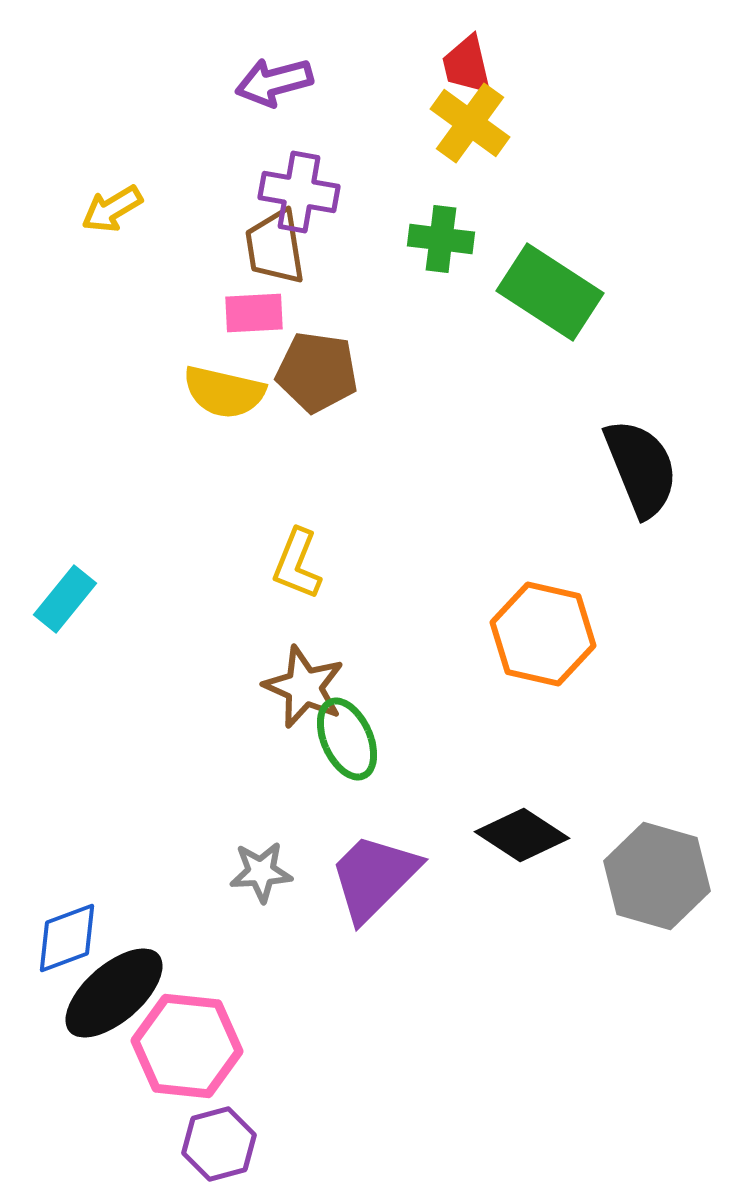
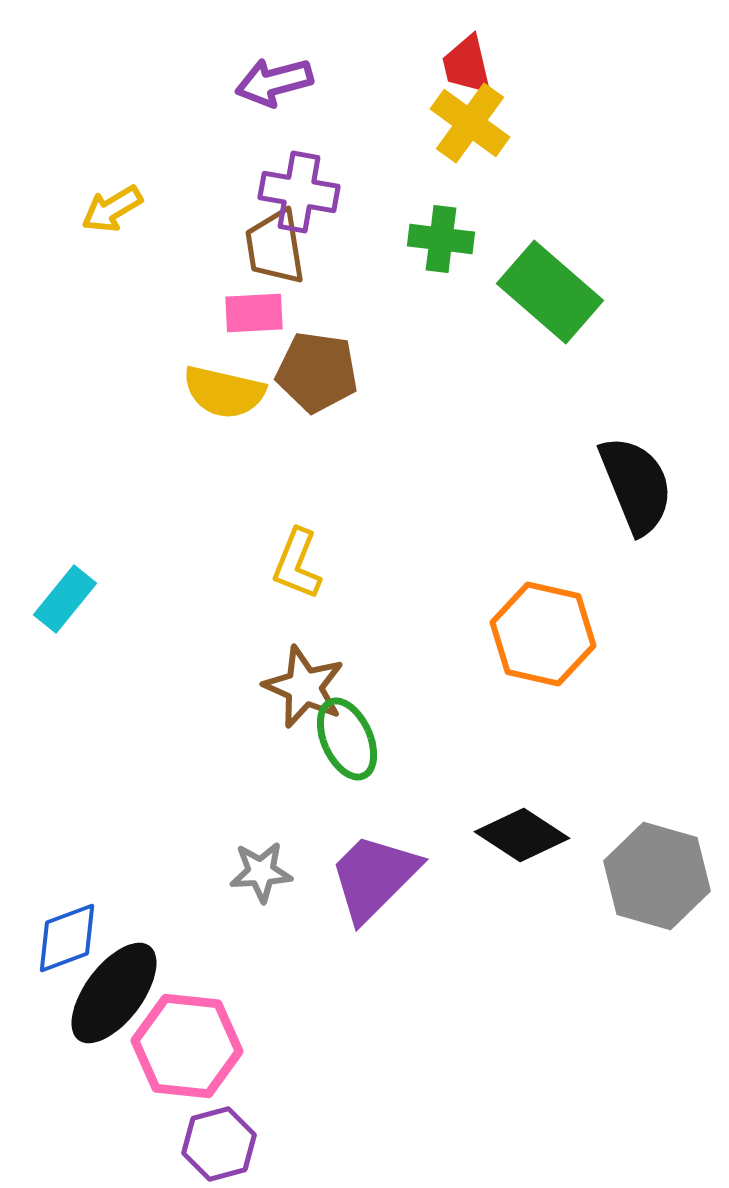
green rectangle: rotated 8 degrees clockwise
black semicircle: moved 5 px left, 17 px down
black ellipse: rotated 12 degrees counterclockwise
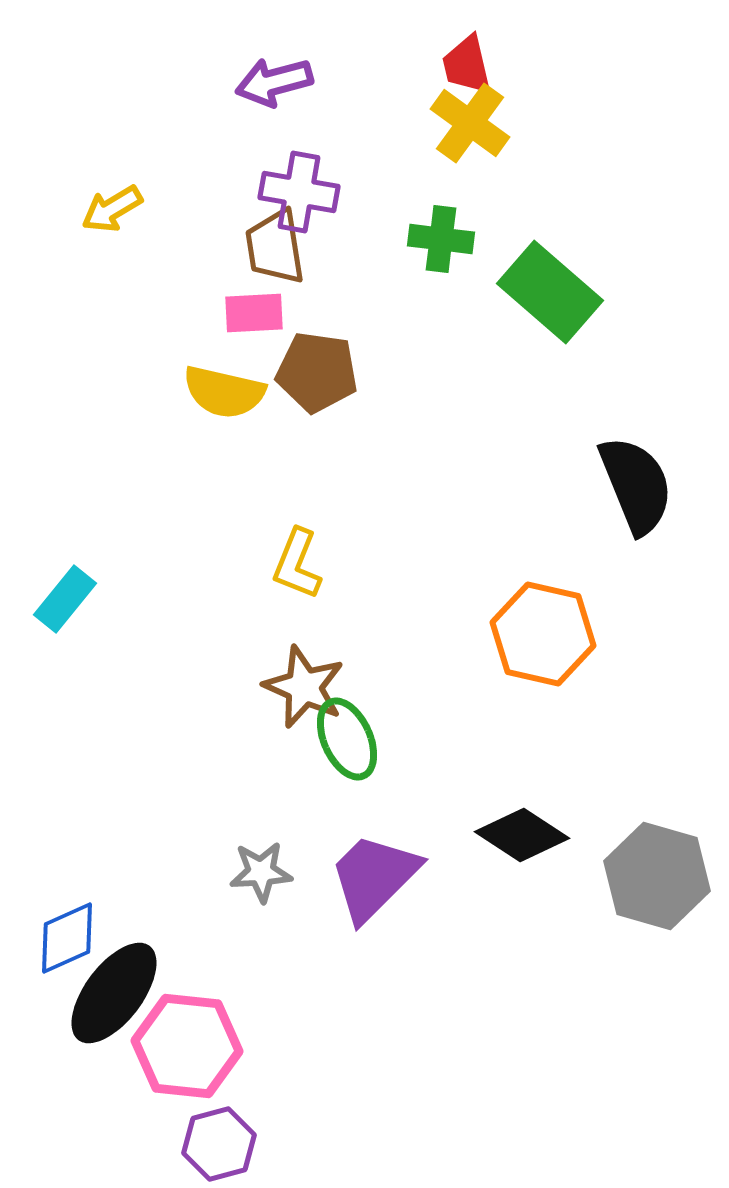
blue diamond: rotated 4 degrees counterclockwise
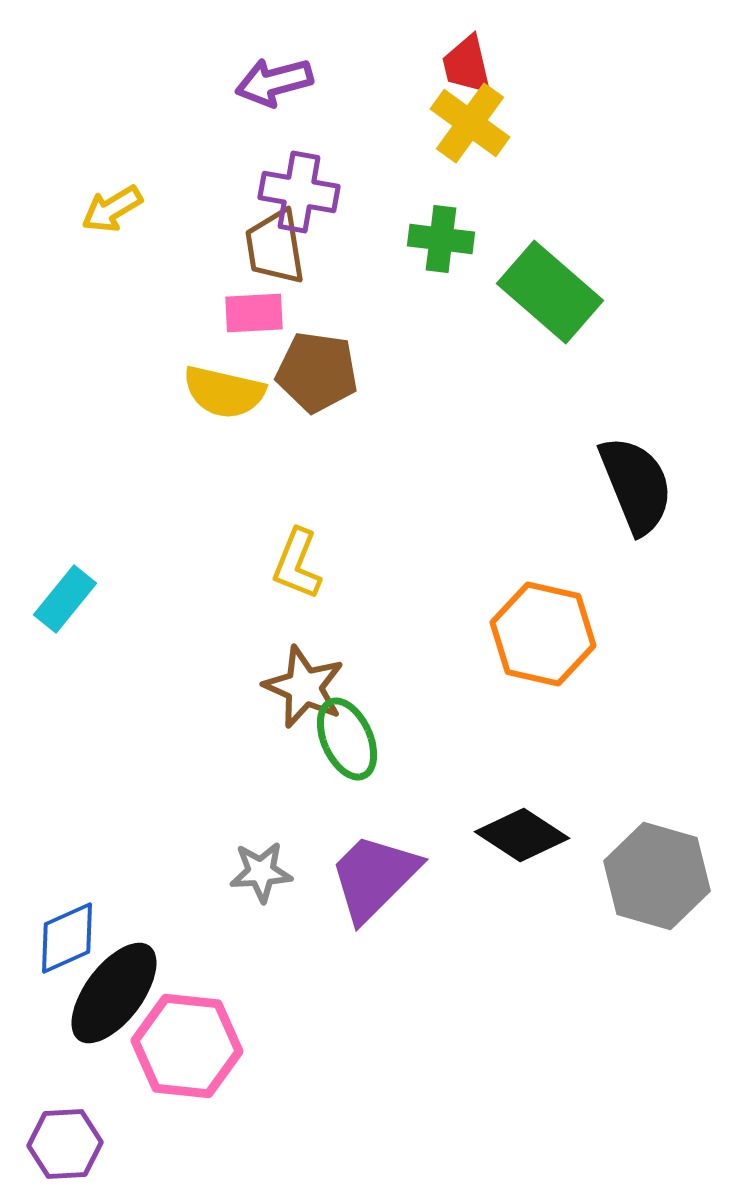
purple hexagon: moved 154 px left; rotated 12 degrees clockwise
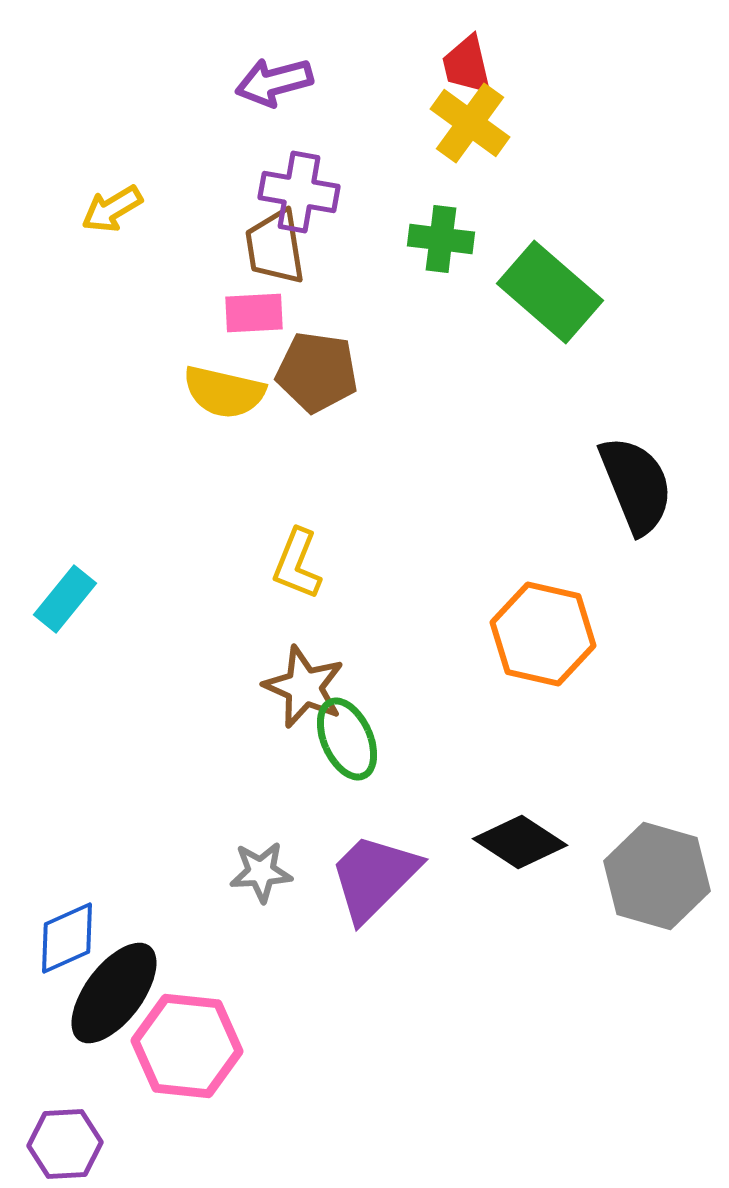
black diamond: moved 2 px left, 7 px down
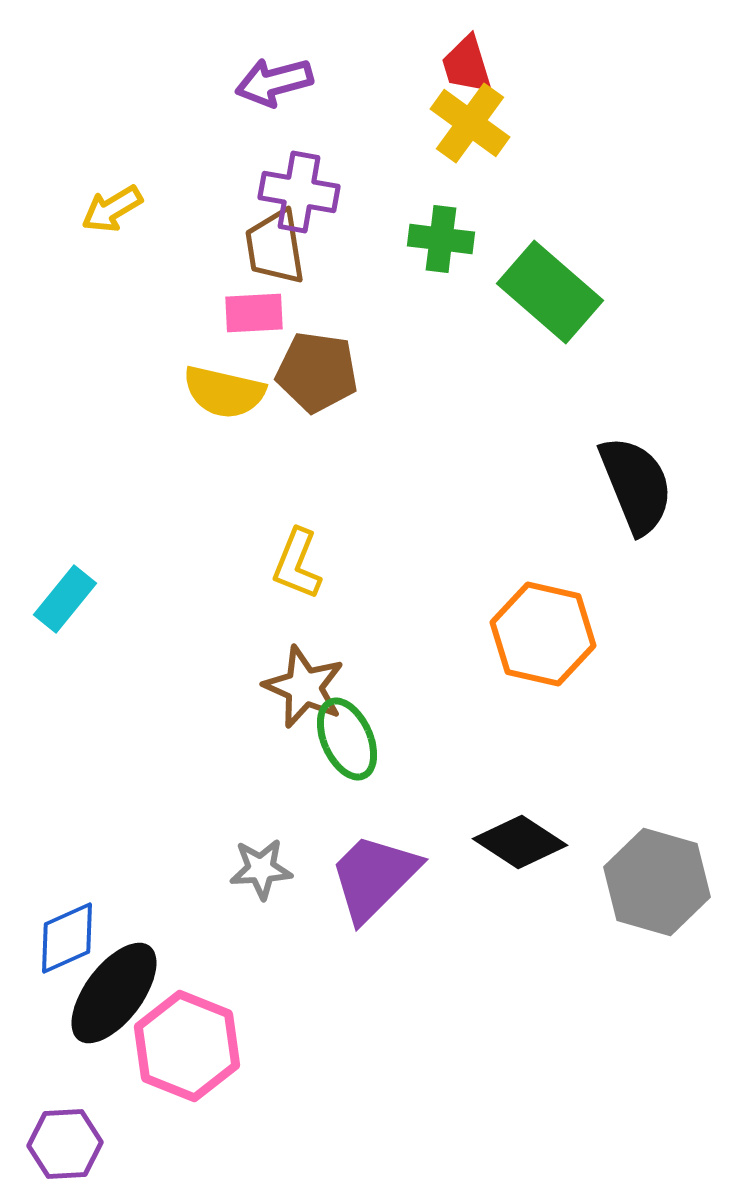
red trapezoid: rotated 4 degrees counterclockwise
gray star: moved 3 px up
gray hexagon: moved 6 px down
pink hexagon: rotated 16 degrees clockwise
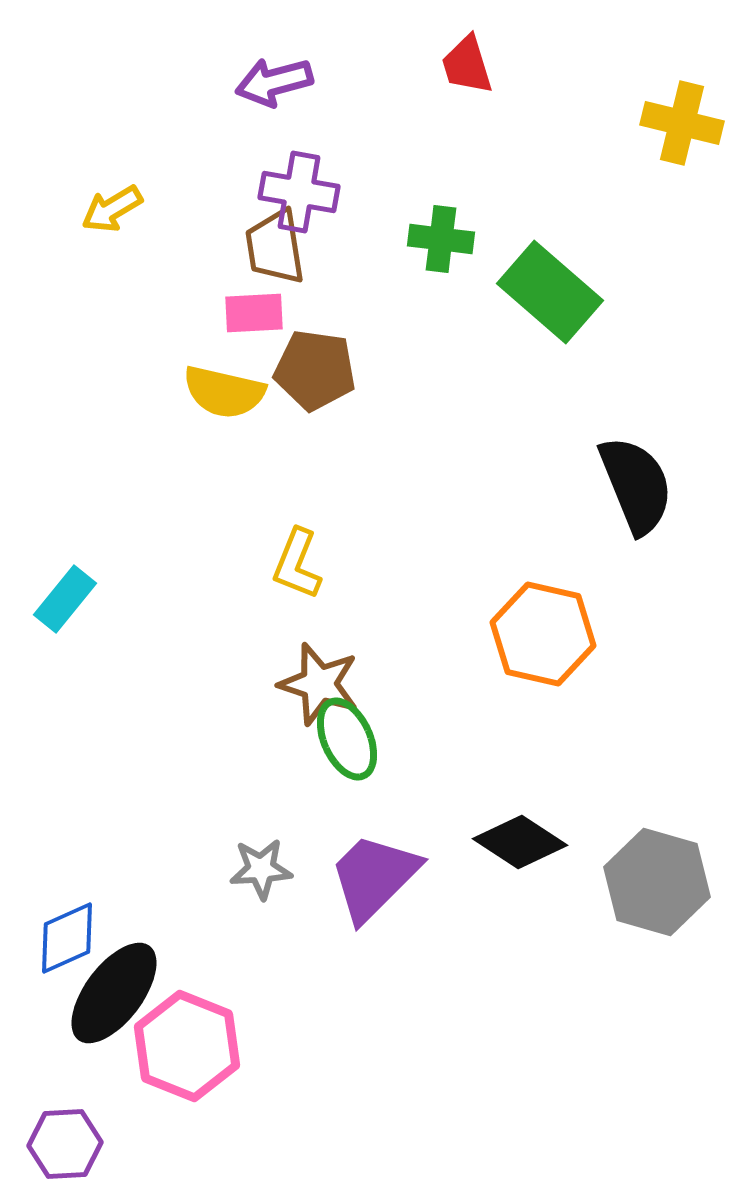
yellow cross: moved 212 px right; rotated 22 degrees counterclockwise
brown pentagon: moved 2 px left, 2 px up
brown star: moved 15 px right, 3 px up; rotated 6 degrees counterclockwise
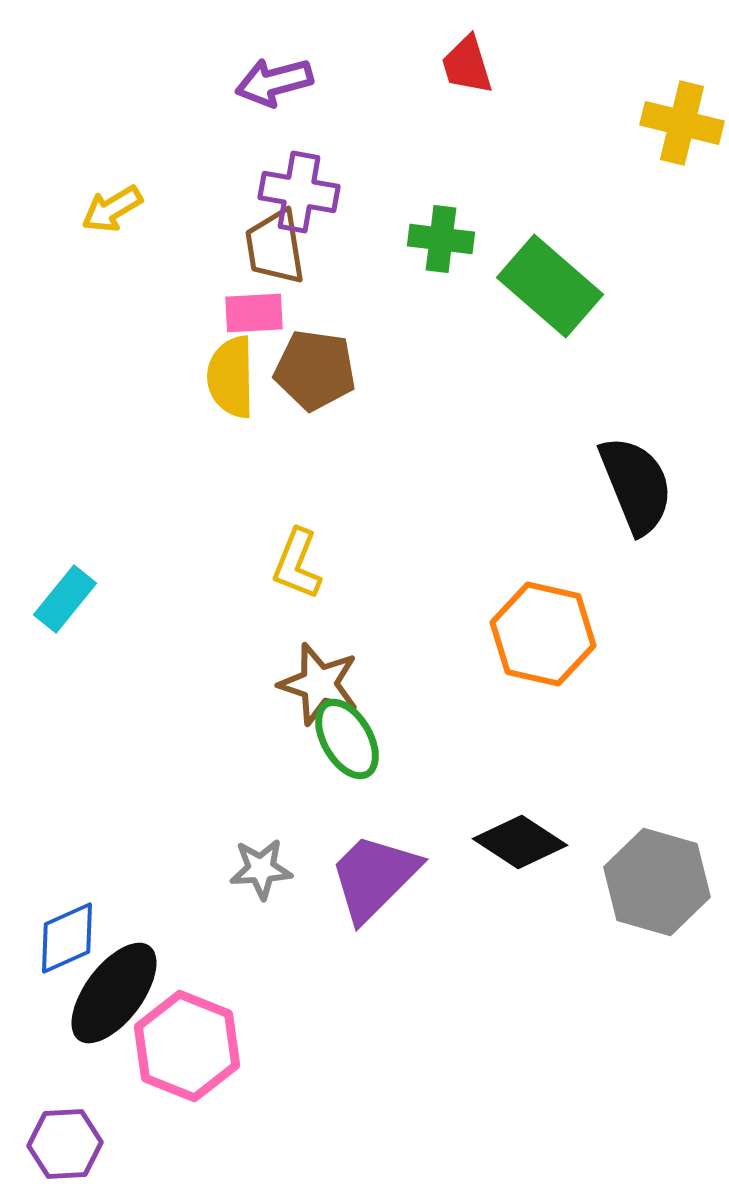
green rectangle: moved 6 px up
yellow semicircle: moved 7 px right, 15 px up; rotated 76 degrees clockwise
green ellipse: rotated 6 degrees counterclockwise
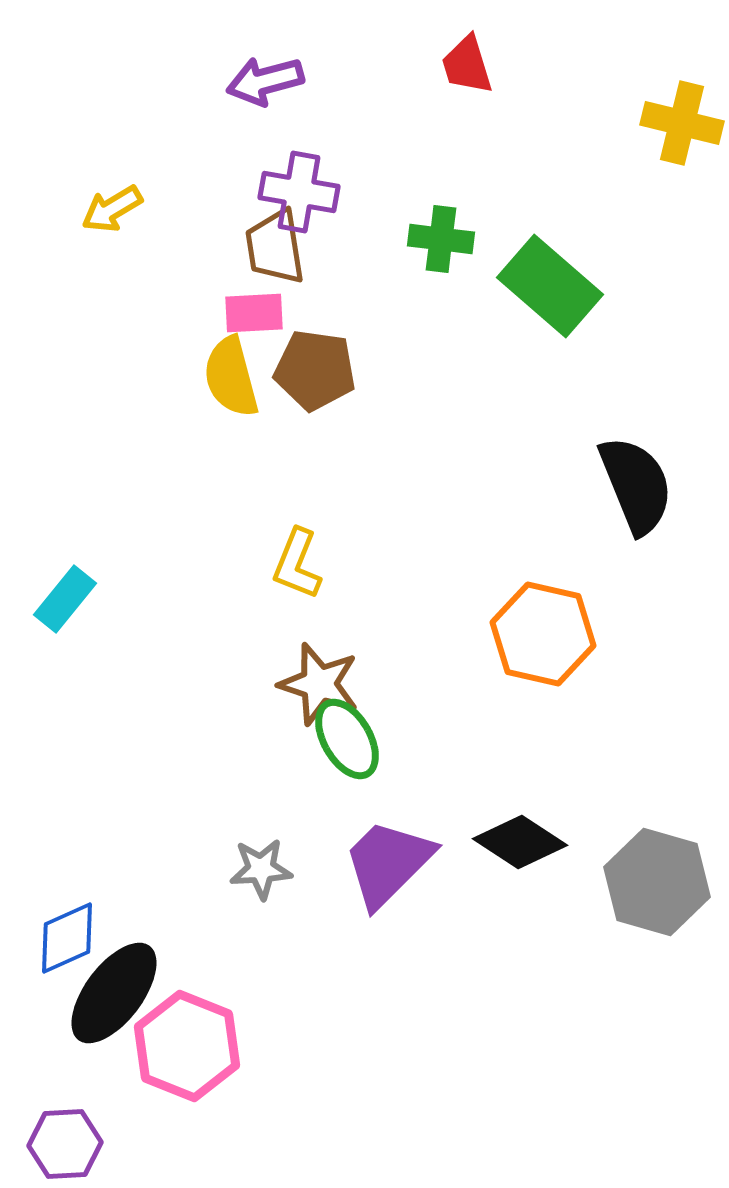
purple arrow: moved 9 px left, 1 px up
yellow semicircle: rotated 14 degrees counterclockwise
purple trapezoid: moved 14 px right, 14 px up
